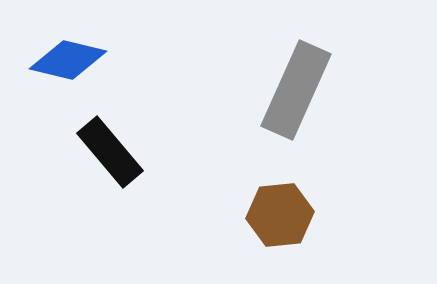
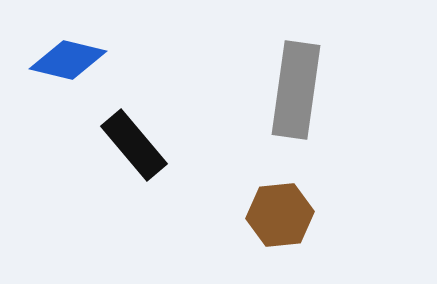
gray rectangle: rotated 16 degrees counterclockwise
black rectangle: moved 24 px right, 7 px up
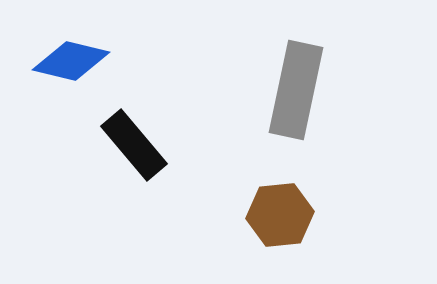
blue diamond: moved 3 px right, 1 px down
gray rectangle: rotated 4 degrees clockwise
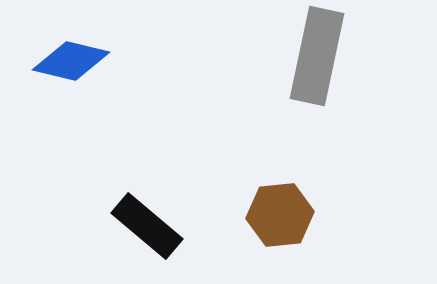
gray rectangle: moved 21 px right, 34 px up
black rectangle: moved 13 px right, 81 px down; rotated 10 degrees counterclockwise
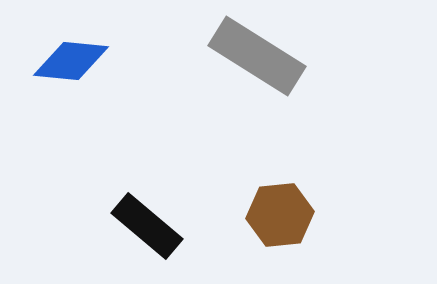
gray rectangle: moved 60 px left; rotated 70 degrees counterclockwise
blue diamond: rotated 8 degrees counterclockwise
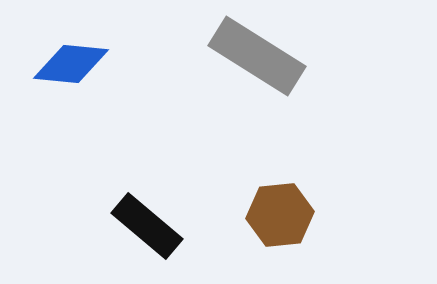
blue diamond: moved 3 px down
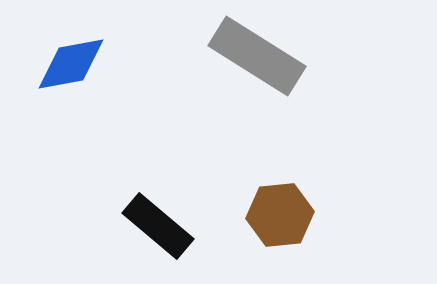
blue diamond: rotated 16 degrees counterclockwise
black rectangle: moved 11 px right
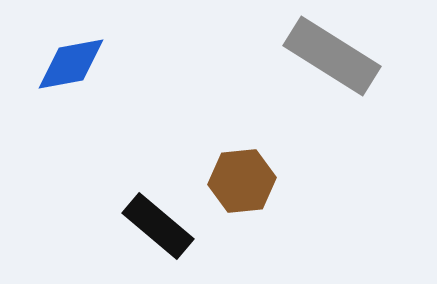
gray rectangle: moved 75 px right
brown hexagon: moved 38 px left, 34 px up
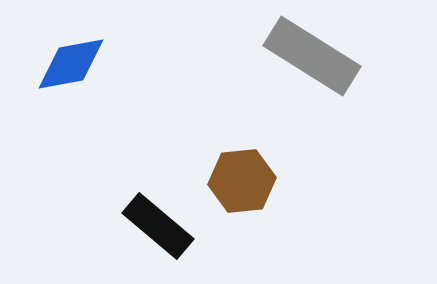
gray rectangle: moved 20 px left
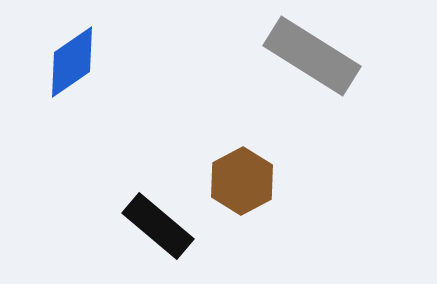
blue diamond: moved 1 px right, 2 px up; rotated 24 degrees counterclockwise
brown hexagon: rotated 22 degrees counterclockwise
